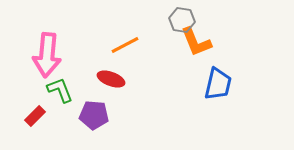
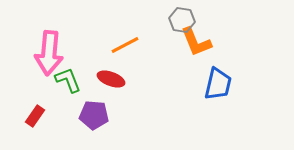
pink arrow: moved 2 px right, 2 px up
green L-shape: moved 8 px right, 10 px up
red rectangle: rotated 10 degrees counterclockwise
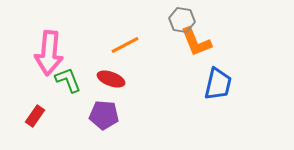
purple pentagon: moved 10 px right
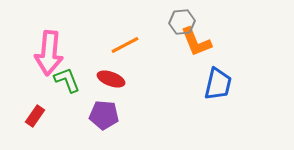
gray hexagon: moved 2 px down; rotated 15 degrees counterclockwise
green L-shape: moved 1 px left
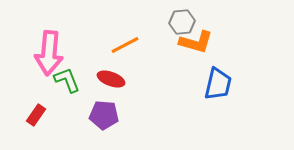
orange L-shape: rotated 52 degrees counterclockwise
red rectangle: moved 1 px right, 1 px up
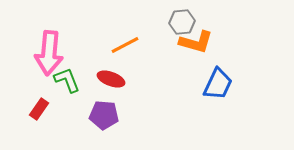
blue trapezoid: rotated 12 degrees clockwise
red rectangle: moved 3 px right, 6 px up
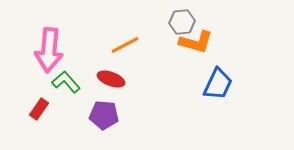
pink arrow: moved 3 px up
green L-shape: moved 1 px left, 2 px down; rotated 20 degrees counterclockwise
